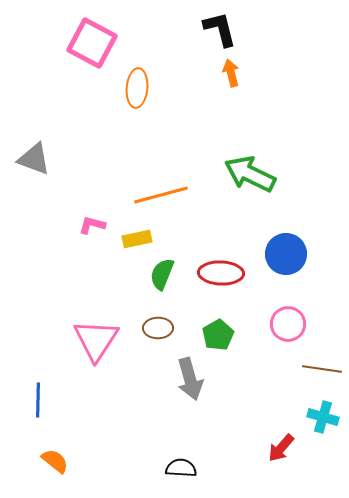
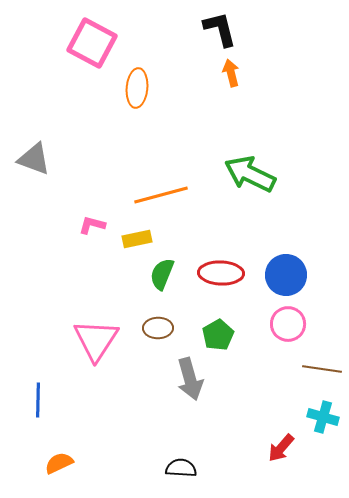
blue circle: moved 21 px down
orange semicircle: moved 4 px right, 2 px down; rotated 64 degrees counterclockwise
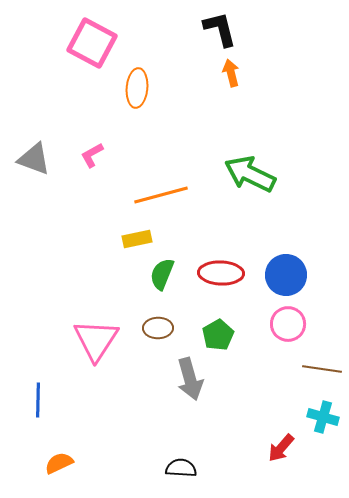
pink L-shape: moved 70 px up; rotated 44 degrees counterclockwise
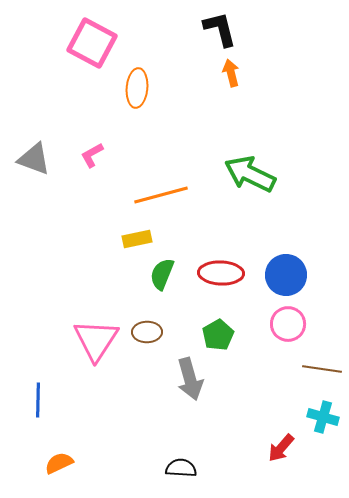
brown ellipse: moved 11 px left, 4 px down
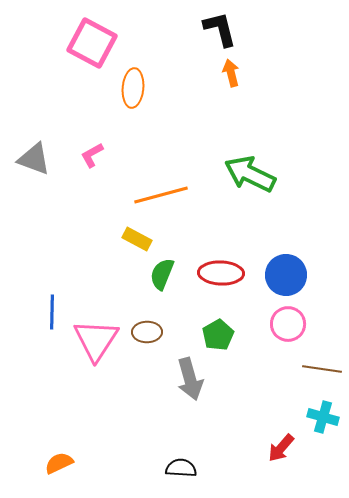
orange ellipse: moved 4 px left
yellow rectangle: rotated 40 degrees clockwise
blue line: moved 14 px right, 88 px up
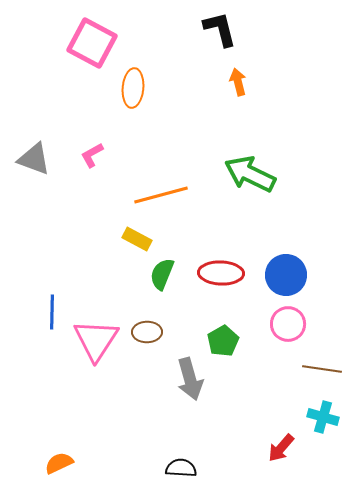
orange arrow: moved 7 px right, 9 px down
green pentagon: moved 5 px right, 6 px down
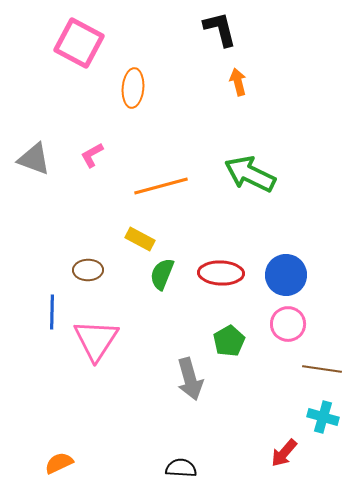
pink square: moved 13 px left
orange line: moved 9 px up
yellow rectangle: moved 3 px right
brown ellipse: moved 59 px left, 62 px up
green pentagon: moved 6 px right
red arrow: moved 3 px right, 5 px down
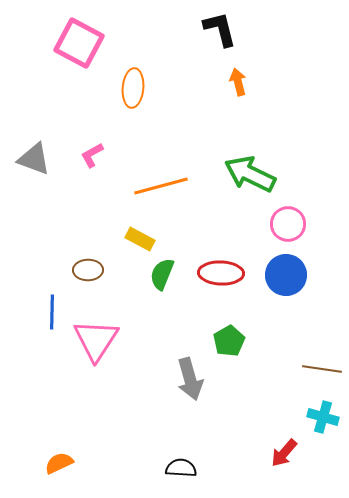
pink circle: moved 100 px up
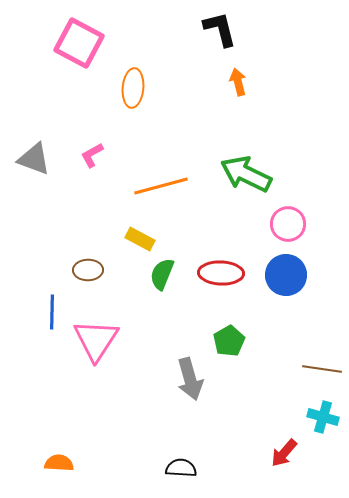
green arrow: moved 4 px left
orange semicircle: rotated 28 degrees clockwise
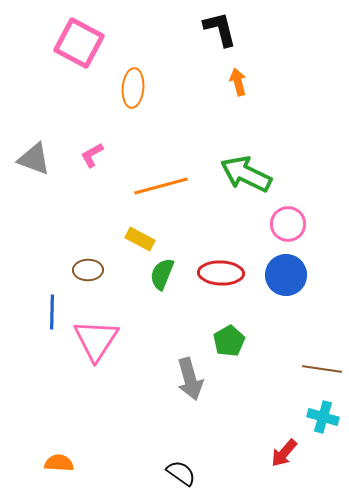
black semicircle: moved 5 px down; rotated 32 degrees clockwise
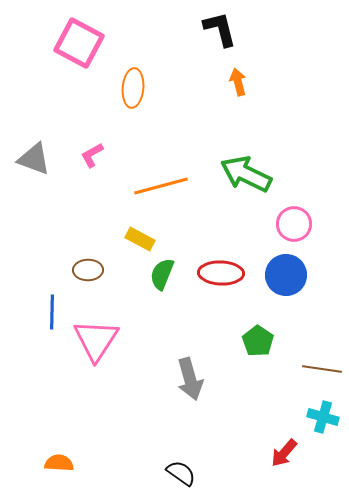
pink circle: moved 6 px right
green pentagon: moved 29 px right; rotated 8 degrees counterclockwise
